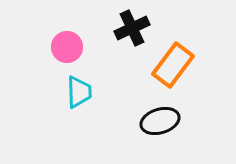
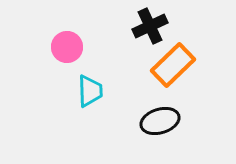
black cross: moved 18 px right, 2 px up
orange rectangle: rotated 9 degrees clockwise
cyan trapezoid: moved 11 px right, 1 px up
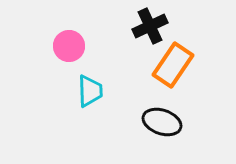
pink circle: moved 2 px right, 1 px up
orange rectangle: rotated 12 degrees counterclockwise
black ellipse: moved 2 px right, 1 px down; rotated 36 degrees clockwise
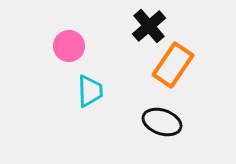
black cross: moved 1 px left; rotated 16 degrees counterclockwise
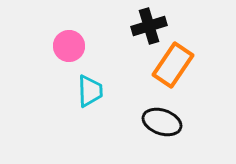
black cross: rotated 24 degrees clockwise
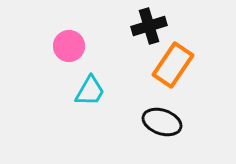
cyan trapezoid: rotated 32 degrees clockwise
